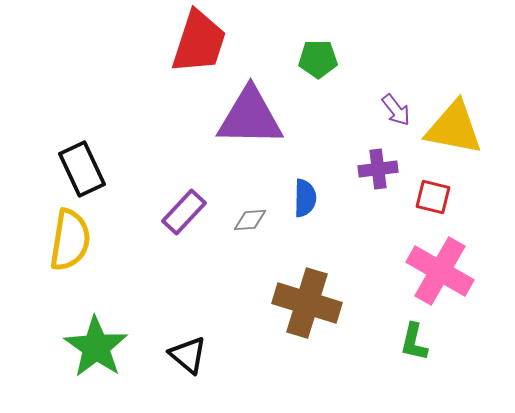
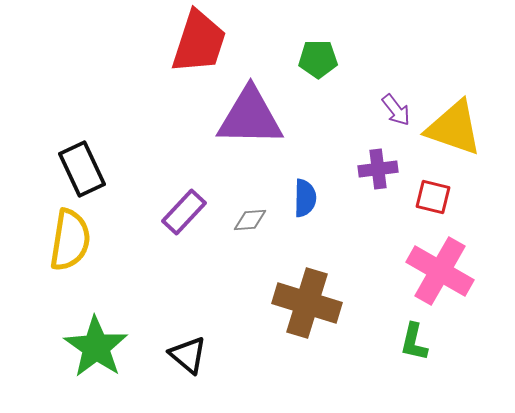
yellow triangle: rotated 8 degrees clockwise
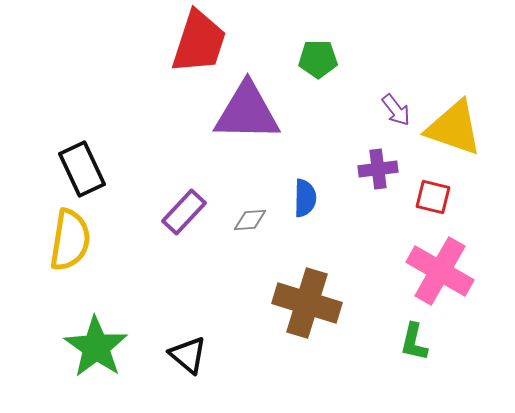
purple triangle: moved 3 px left, 5 px up
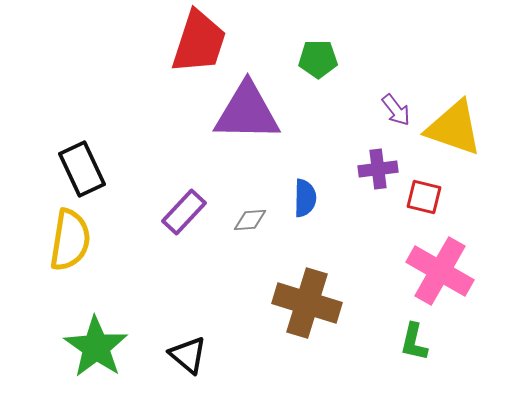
red square: moved 9 px left
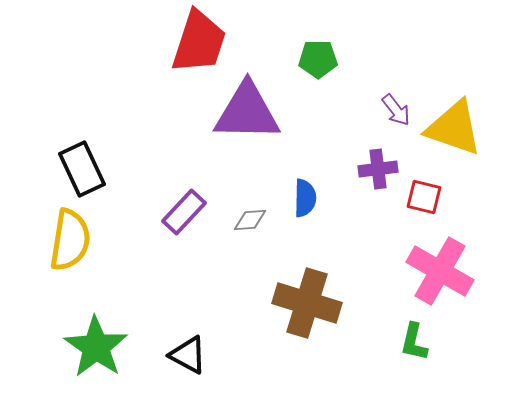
black triangle: rotated 12 degrees counterclockwise
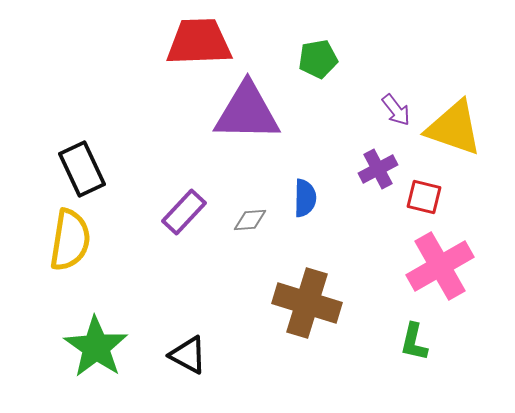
red trapezoid: rotated 110 degrees counterclockwise
green pentagon: rotated 9 degrees counterclockwise
purple cross: rotated 21 degrees counterclockwise
pink cross: moved 5 px up; rotated 30 degrees clockwise
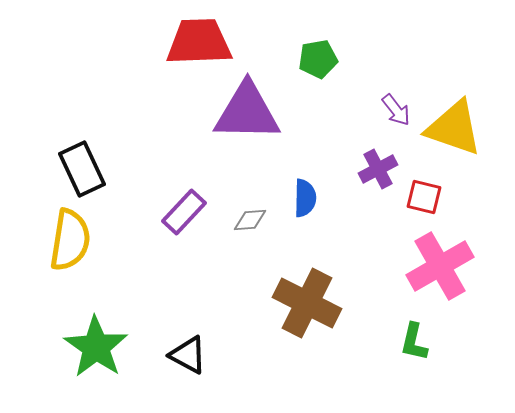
brown cross: rotated 10 degrees clockwise
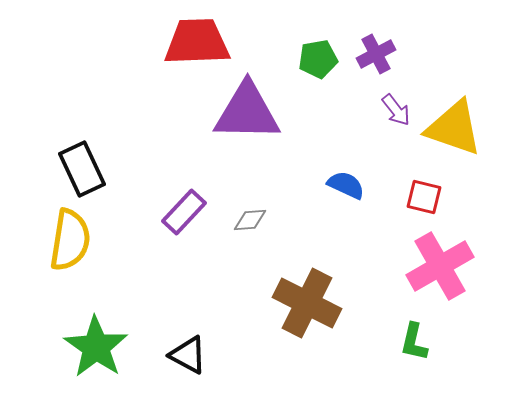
red trapezoid: moved 2 px left
purple cross: moved 2 px left, 115 px up
blue semicircle: moved 41 px right, 13 px up; rotated 66 degrees counterclockwise
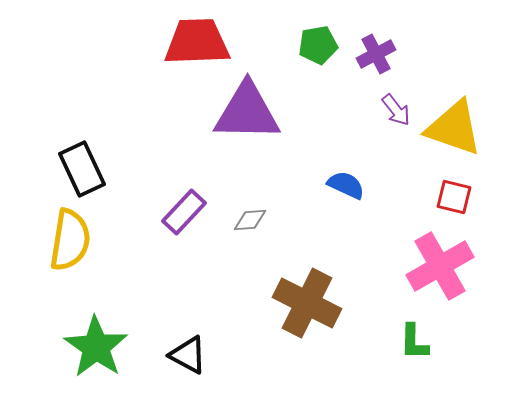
green pentagon: moved 14 px up
red square: moved 30 px right
green L-shape: rotated 12 degrees counterclockwise
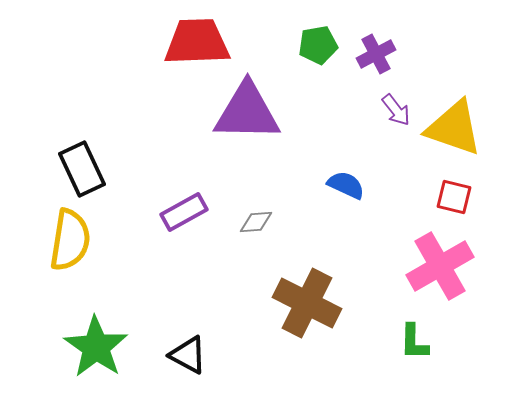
purple rectangle: rotated 18 degrees clockwise
gray diamond: moved 6 px right, 2 px down
